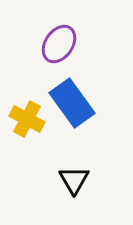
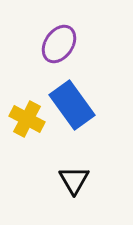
blue rectangle: moved 2 px down
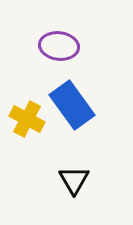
purple ellipse: moved 2 px down; rotated 63 degrees clockwise
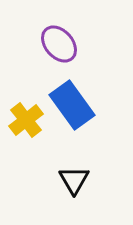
purple ellipse: moved 2 px up; rotated 42 degrees clockwise
yellow cross: moved 1 px left, 1 px down; rotated 24 degrees clockwise
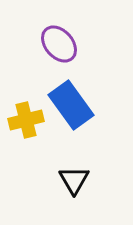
blue rectangle: moved 1 px left
yellow cross: rotated 24 degrees clockwise
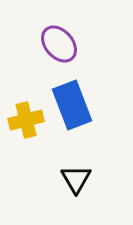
blue rectangle: moved 1 px right; rotated 15 degrees clockwise
black triangle: moved 2 px right, 1 px up
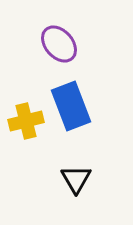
blue rectangle: moved 1 px left, 1 px down
yellow cross: moved 1 px down
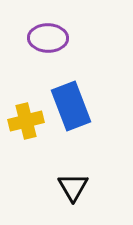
purple ellipse: moved 11 px left, 6 px up; rotated 48 degrees counterclockwise
black triangle: moved 3 px left, 8 px down
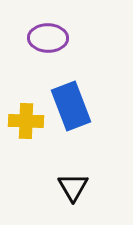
yellow cross: rotated 16 degrees clockwise
